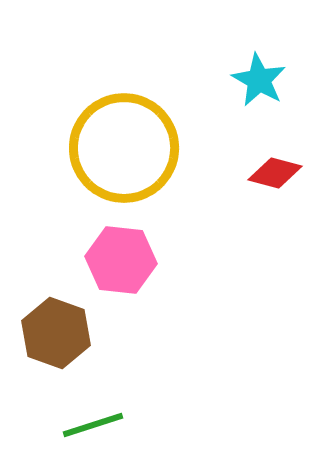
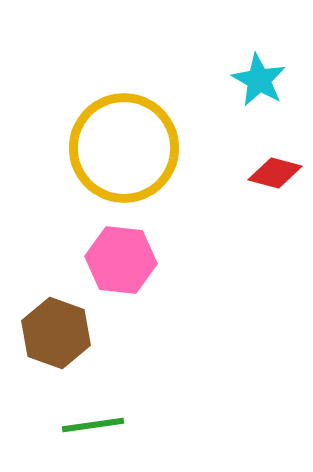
green line: rotated 10 degrees clockwise
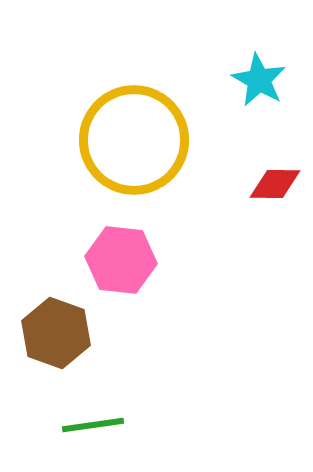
yellow circle: moved 10 px right, 8 px up
red diamond: moved 11 px down; rotated 14 degrees counterclockwise
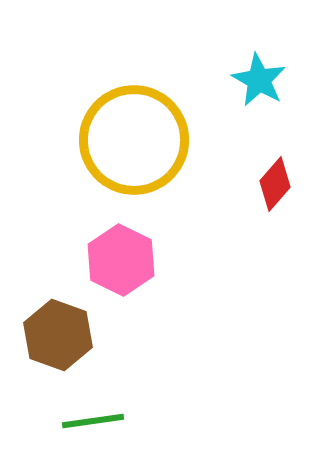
red diamond: rotated 50 degrees counterclockwise
pink hexagon: rotated 20 degrees clockwise
brown hexagon: moved 2 px right, 2 px down
green line: moved 4 px up
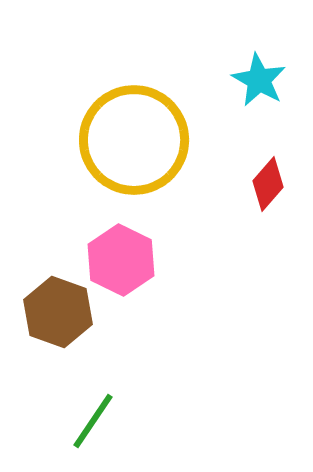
red diamond: moved 7 px left
brown hexagon: moved 23 px up
green line: rotated 48 degrees counterclockwise
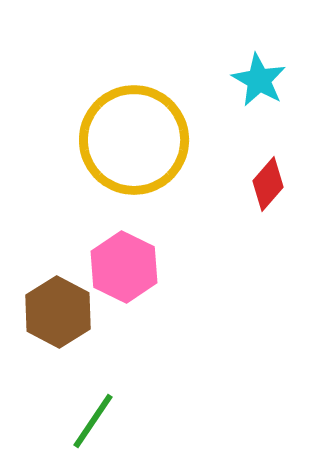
pink hexagon: moved 3 px right, 7 px down
brown hexagon: rotated 8 degrees clockwise
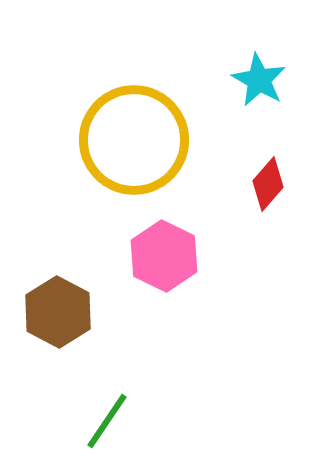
pink hexagon: moved 40 px right, 11 px up
green line: moved 14 px right
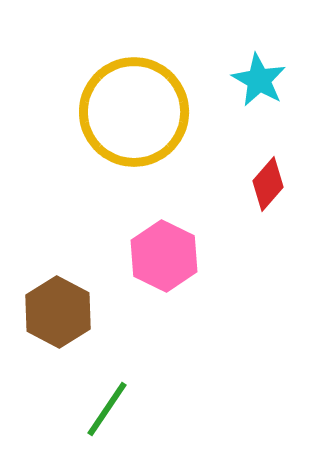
yellow circle: moved 28 px up
green line: moved 12 px up
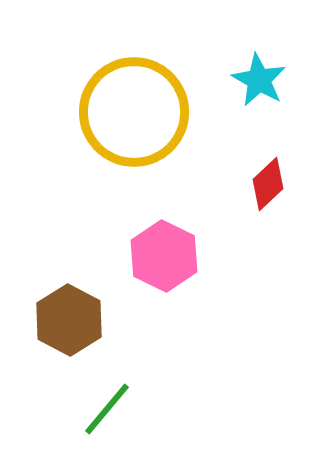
red diamond: rotated 6 degrees clockwise
brown hexagon: moved 11 px right, 8 px down
green line: rotated 6 degrees clockwise
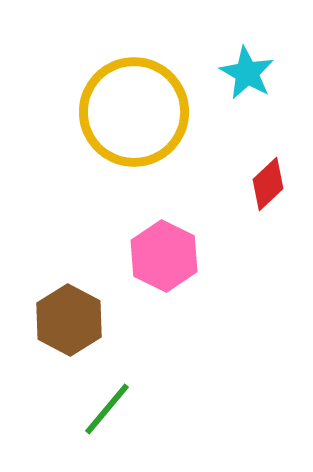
cyan star: moved 12 px left, 7 px up
